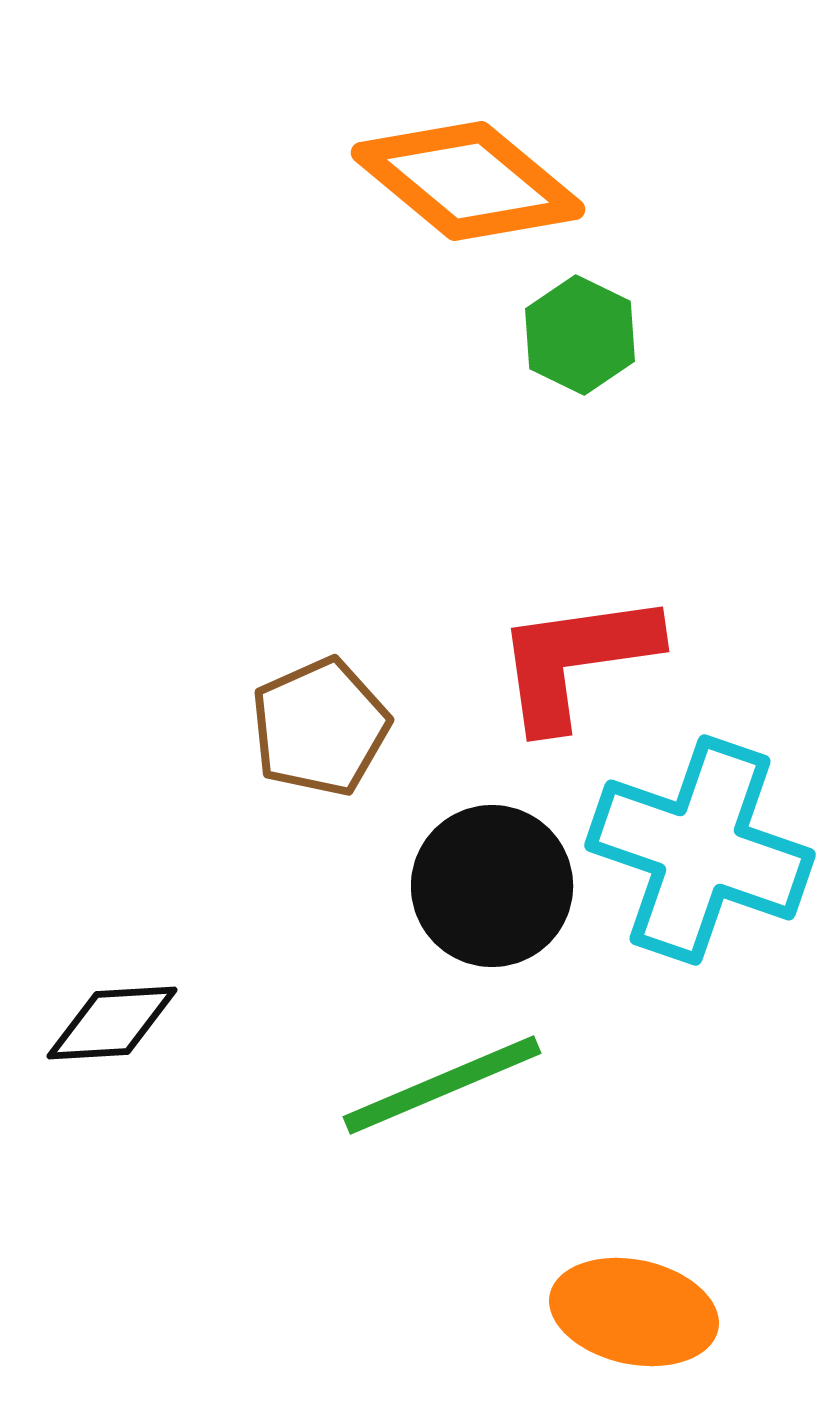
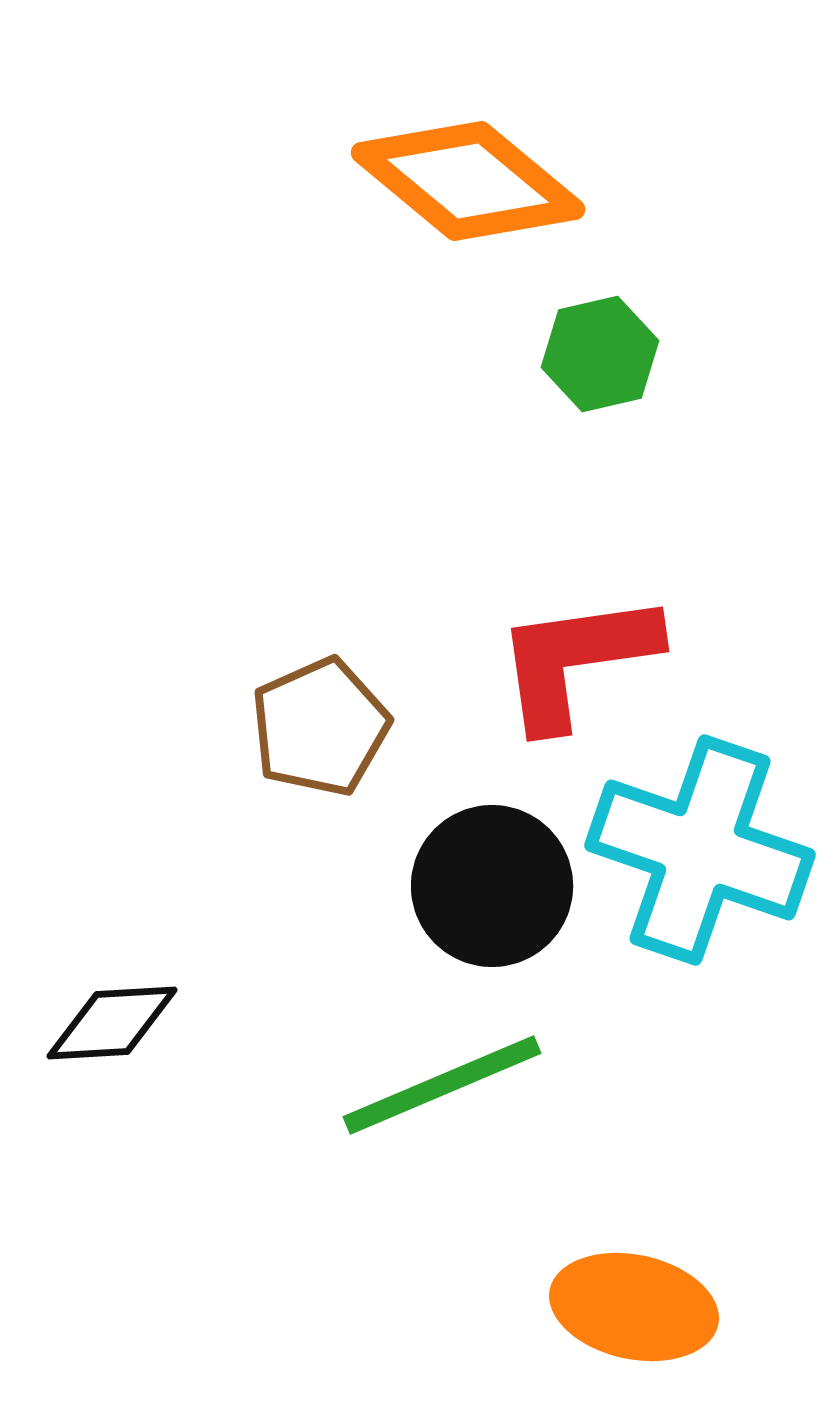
green hexagon: moved 20 px right, 19 px down; rotated 21 degrees clockwise
orange ellipse: moved 5 px up
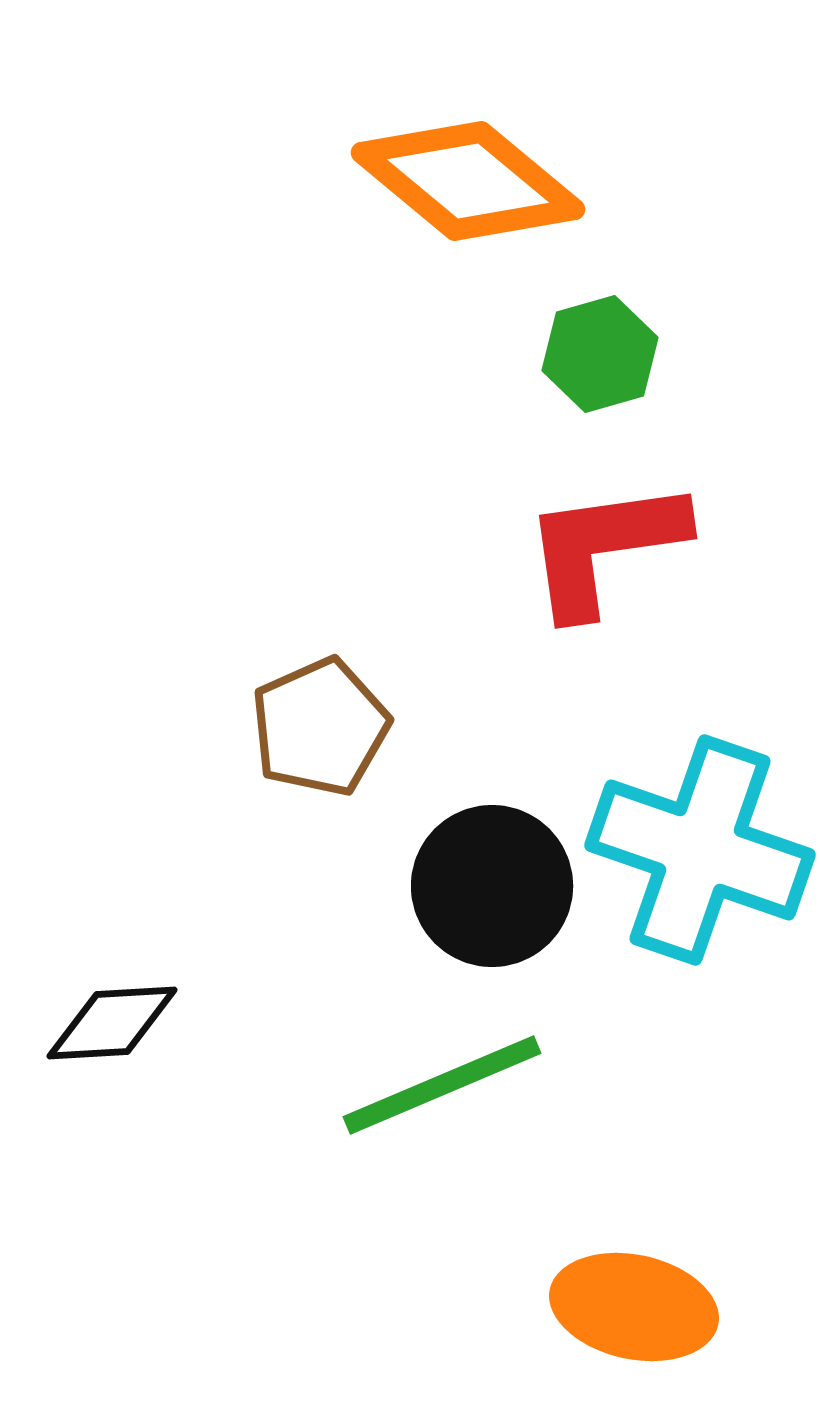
green hexagon: rotated 3 degrees counterclockwise
red L-shape: moved 28 px right, 113 px up
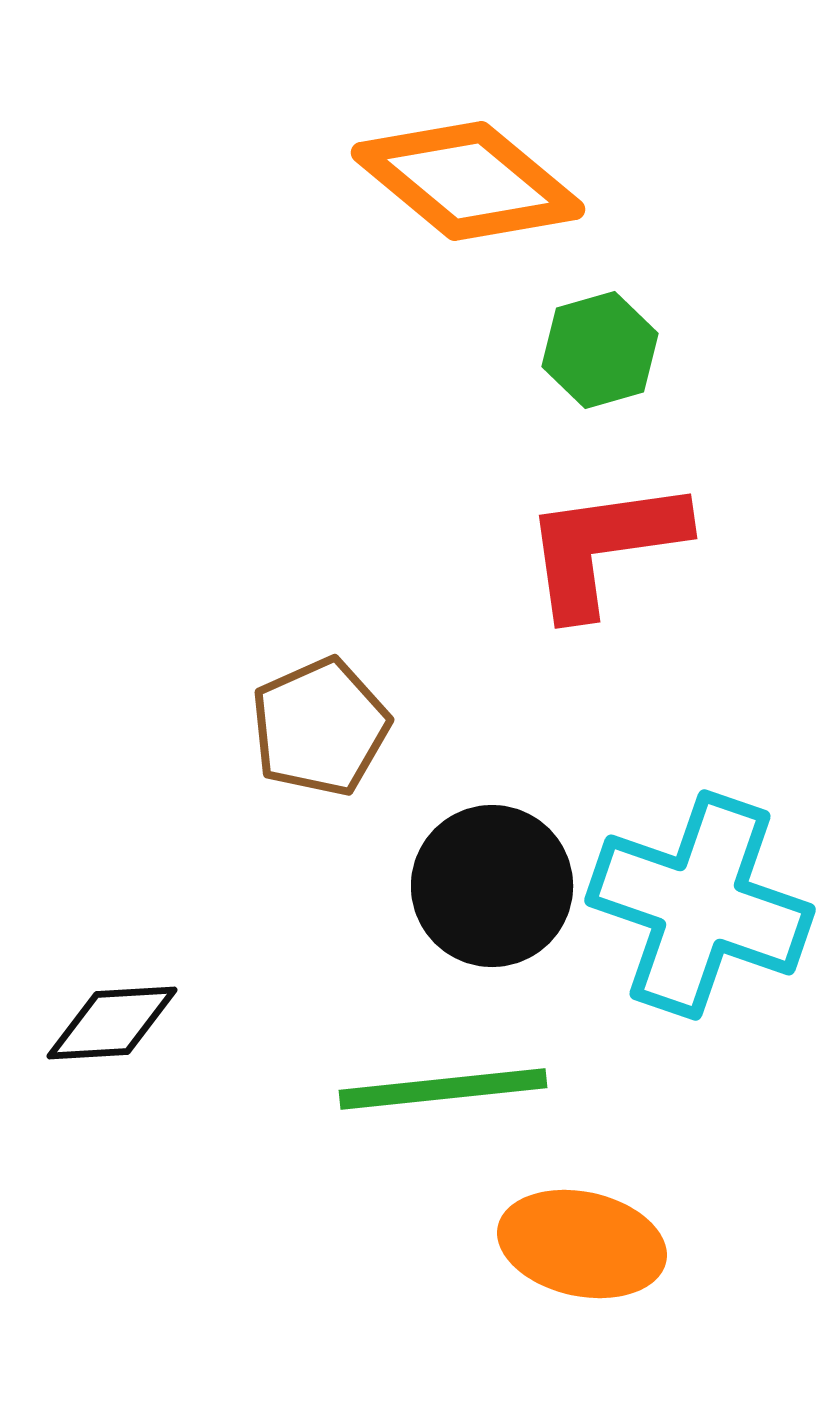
green hexagon: moved 4 px up
cyan cross: moved 55 px down
green line: moved 1 px right, 4 px down; rotated 17 degrees clockwise
orange ellipse: moved 52 px left, 63 px up
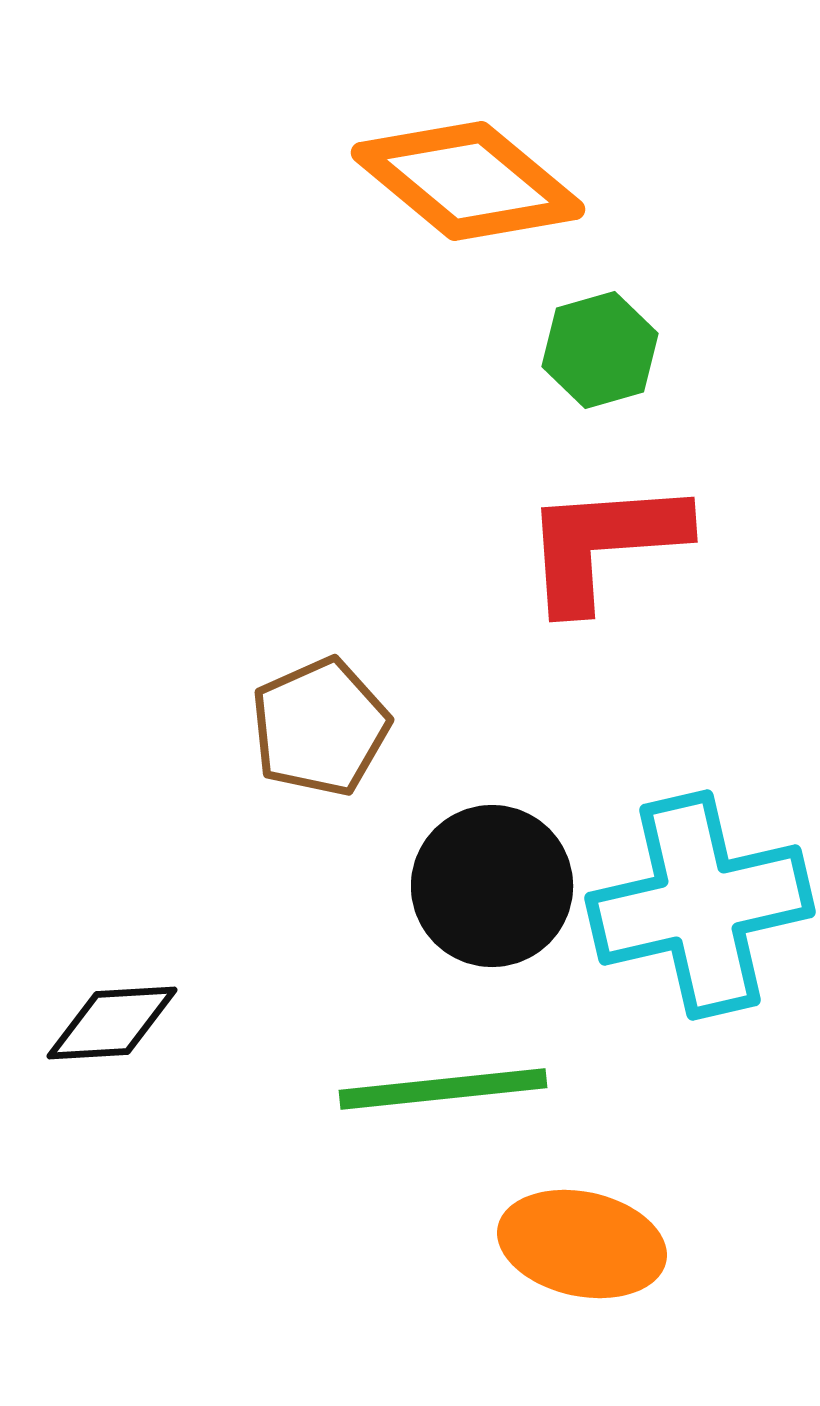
red L-shape: moved 3 px up; rotated 4 degrees clockwise
cyan cross: rotated 32 degrees counterclockwise
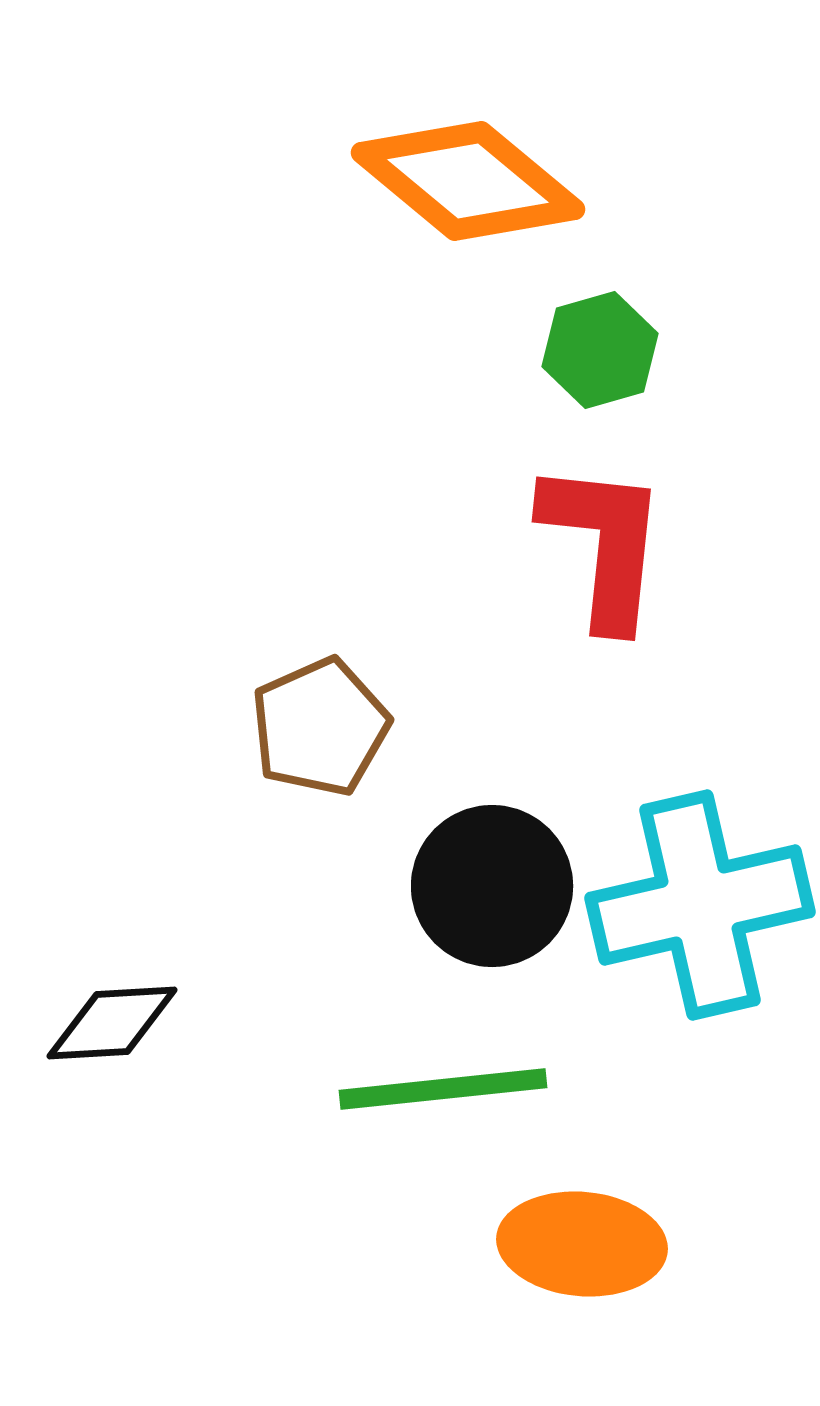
red L-shape: rotated 100 degrees clockwise
orange ellipse: rotated 7 degrees counterclockwise
